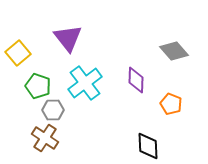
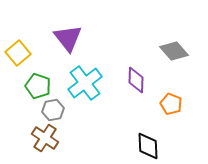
gray hexagon: rotated 10 degrees counterclockwise
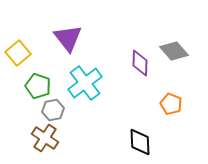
purple diamond: moved 4 px right, 17 px up
black diamond: moved 8 px left, 4 px up
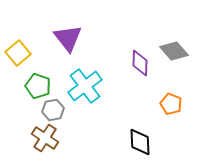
cyan cross: moved 3 px down
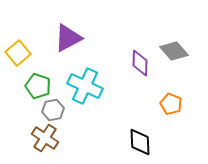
purple triangle: rotated 40 degrees clockwise
cyan cross: rotated 28 degrees counterclockwise
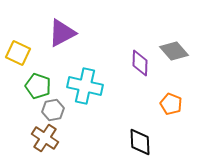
purple triangle: moved 6 px left, 5 px up
yellow square: rotated 25 degrees counterclockwise
cyan cross: rotated 12 degrees counterclockwise
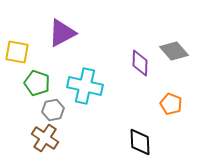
yellow square: moved 1 px left, 1 px up; rotated 15 degrees counterclockwise
green pentagon: moved 1 px left, 3 px up
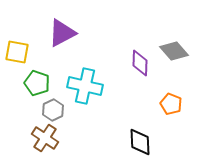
gray hexagon: rotated 15 degrees counterclockwise
